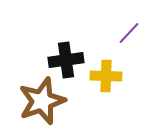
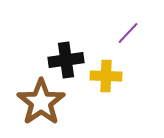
purple line: moved 1 px left
brown star: moved 1 px left, 1 px down; rotated 15 degrees counterclockwise
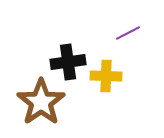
purple line: rotated 20 degrees clockwise
black cross: moved 2 px right, 2 px down
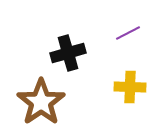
black cross: moved 9 px up; rotated 8 degrees counterclockwise
yellow cross: moved 24 px right, 11 px down
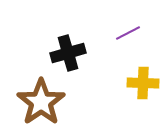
yellow cross: moved 13 px right, 4 px up
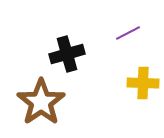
black cross: moved 1 px left, 1 px down
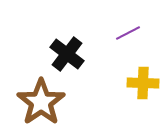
black cross: rotated 36 degrees counterclockwise
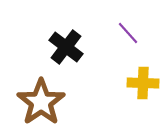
purple line: rotated 75 degrees clockwise
black cross: moved 1 px left, 7 px up
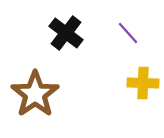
black cross: moved 14 px up
brown star: moved 6 px left, 8 px up
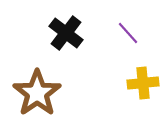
yellow cross: rotated 8 degrees counterclockwise
brown star: moved 2 px right, 1 px up
